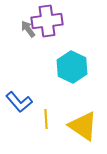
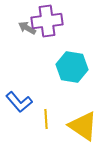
gray arrow: moved 1 px left, 1 px up; rotated 24 degrees counterclockwise
cyan hexagon: rotated 16 degrees counterclockwise
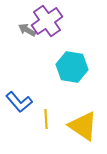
purple cross: rotated 28 degrees counterclockwise
gray arrow: moved 2 px down
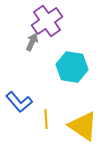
gray arrow: moved 5 px right, 12 px down; rotated 84 degrees clockwise
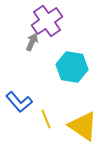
yellow line: rotated 18 degrees counterclockwise
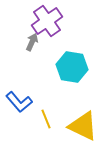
yellow triangle: rotated 8 degrees counterclockwise
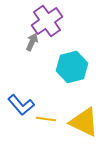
cyan hexagon: rotated 24 degrees counterclockwise
blue L-shape: moved 2 px right, 3 px down
yellow line: rotated 60 degrees counterclockwise
yellow triangle: moved 1 px right, 4 px up
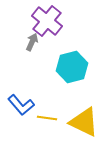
purple cross: rotated 16 degrees counterclockwise
yellow line: moved 1 px right, 1 px up
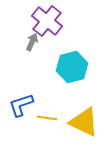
blue L-shape: rotated 112 degrees clockwise
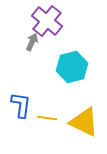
blue L-shape: rotated 116 degrees clockwise
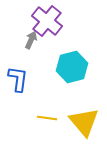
gray arrow: moved 1 px left, 2 px up
blue L-shape: moved 3 px left, 26 px up
yellow triangle: rotated 24 degrees clockwise
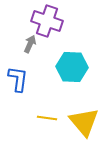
purple cross: rotated 20 degrees counterclockwise
gray arrow: moved 1 px left, 4 px down
cyan hexagon: rotated 16 degrees clockwise
